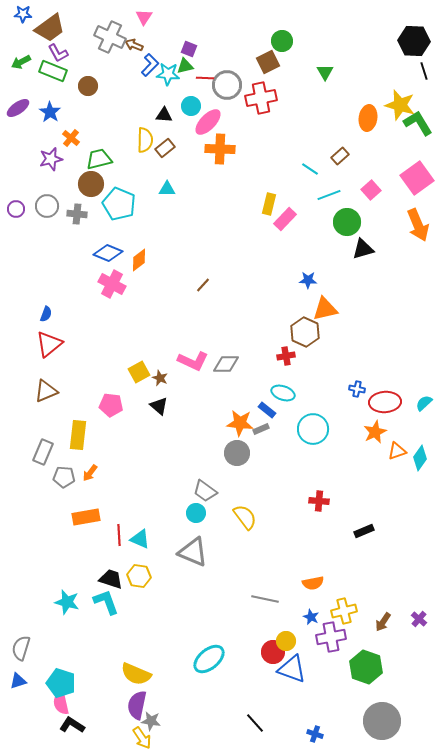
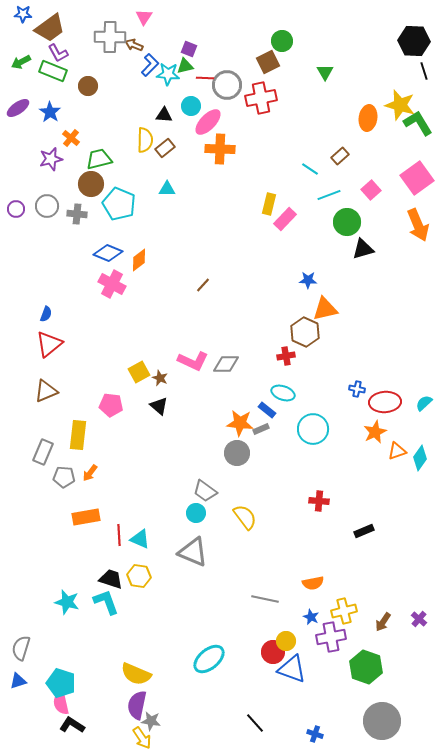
gray cross at (110, 37): rotated 24 degrees counterclockwise
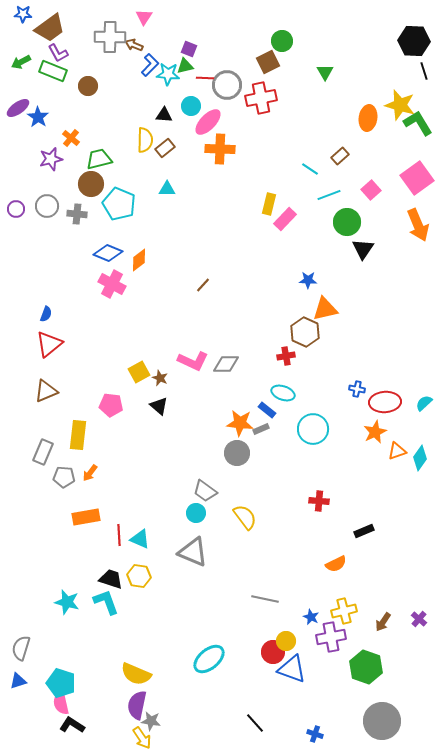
blue star at (50, 112): moved 12 px left, 5 px down
black triangle at (363, 249): rotated 40 degrees counterclockwise
orange semicircle at (313, 583): moved 23 px right, 19 px up; rotated 15 degrees counterclockwise
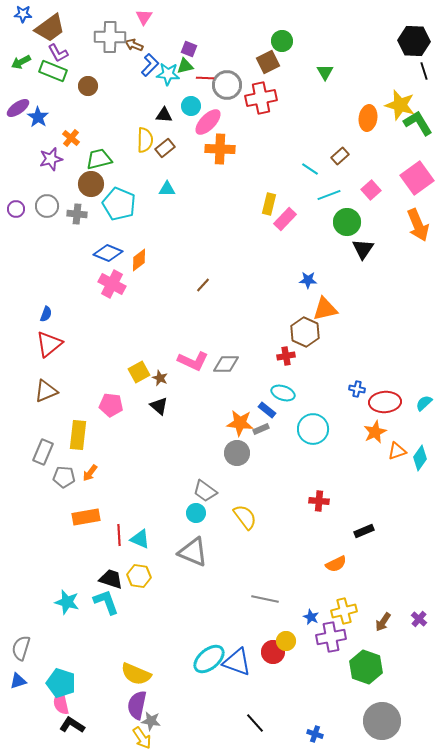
blue triangle at (292, 669): moved 55 px left, 7 px up
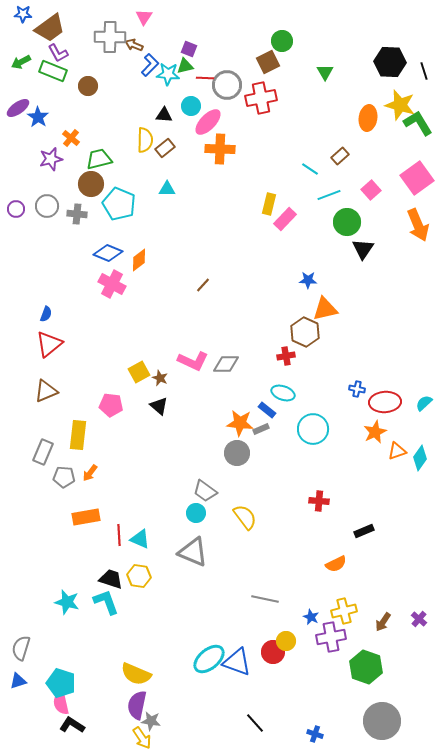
black hexagon at (414, 41): moved 24 px left, 21 px down
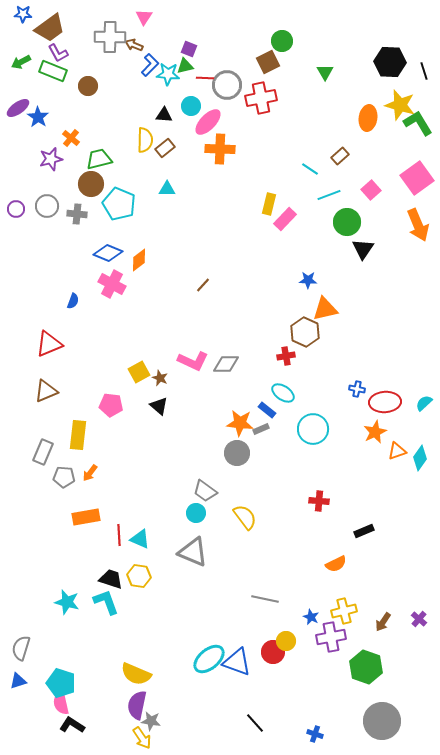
blue semicircle at (46, 314): moved 27 px right, 13 px up
red triangle at (49, 344): rotated 16 degrees clockwise
cyan ellipse at (283, 393): rotated 15 degrees clockwise
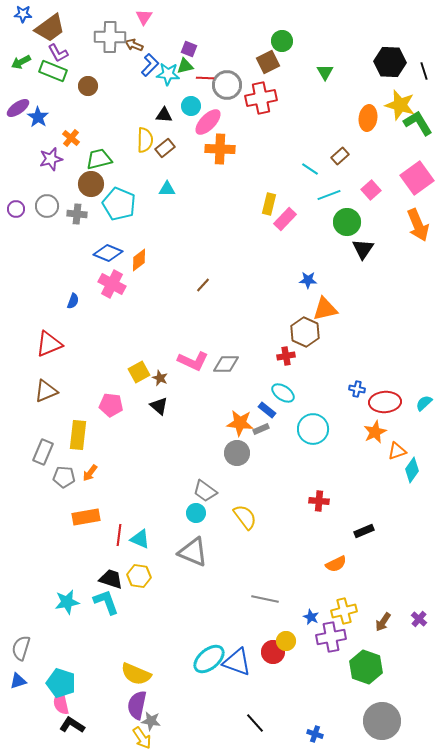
cyan diamond at (420, 458): moved 8 px left, 12 px down
red line at (119, 535): rotated 10 degrees clockwise
cyan star at (67, 602): rotated 25 degrees counterclockwise
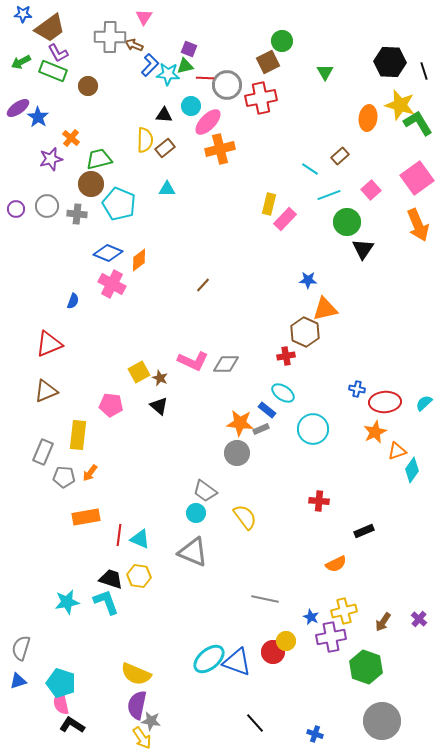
orange cross at (220, 149): rotated 16 degrees counterclockwise
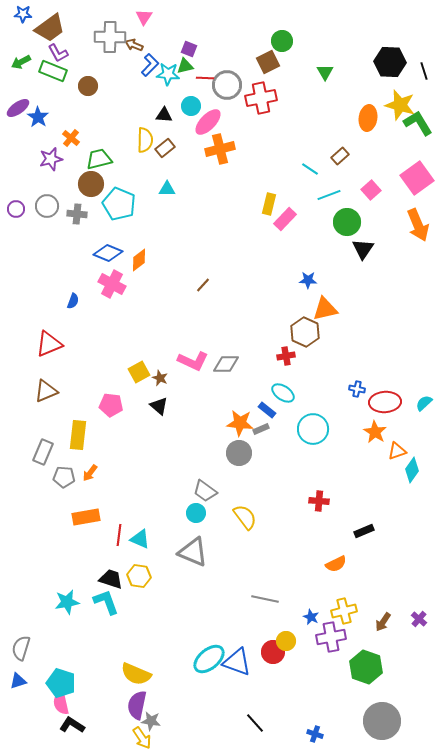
orange star at (375, 432): rotated 15 degrees counterclockwise
gray circle at (237, 453): moved 2 px right
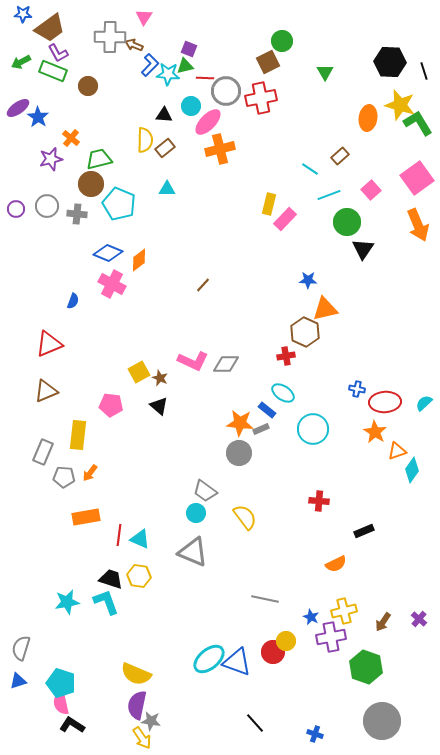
gray circle at (227, 85): moved 1 px left, 6 px down
